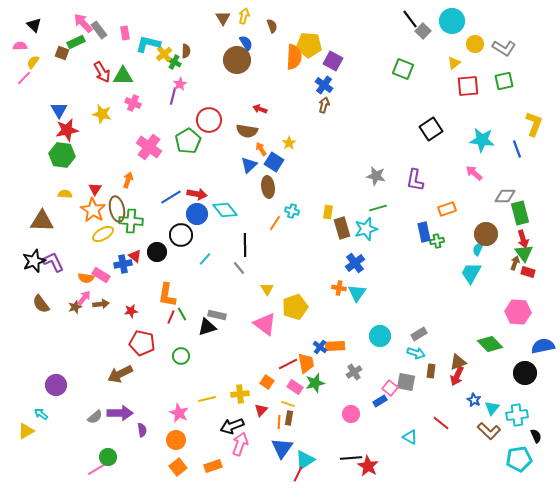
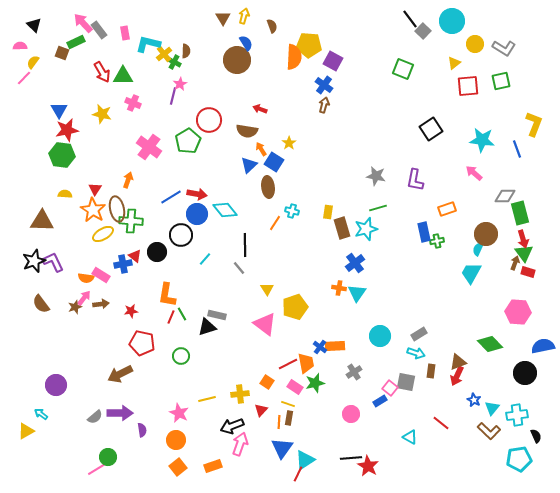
green square at (504, 81): moved 3 px left
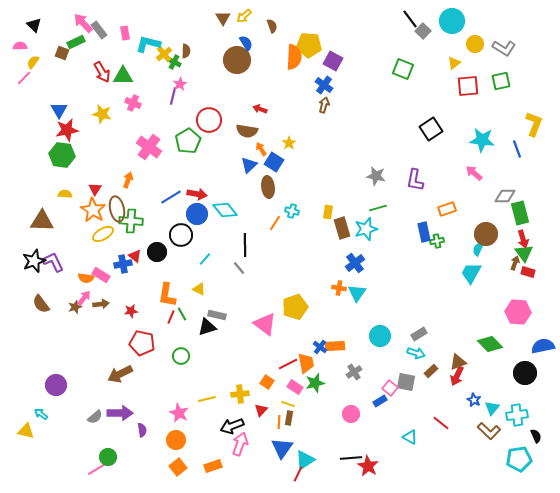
yellow arrow at (244, 16): rotated 147 degrees counterclockwise
yellow triangle at (267, 289): moved 68 px left; rotated 32 degrees counterclockwise
brown rectangle at (431, 371): rotated 40 degrees clockwise
yellow triangle at (26, 431): rotated 42 degrees clockwise
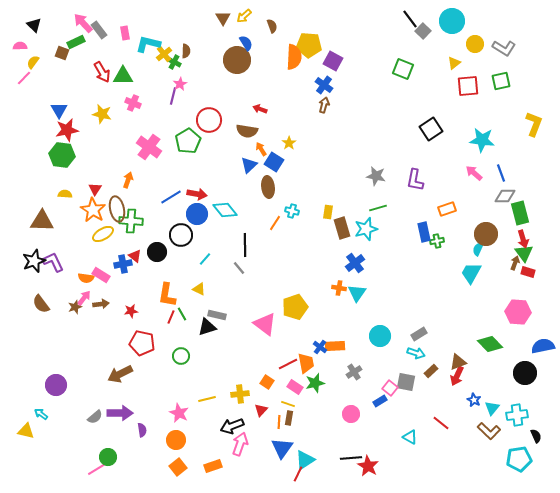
blue line at (517, 149): moved 16 px left, 24 px down
